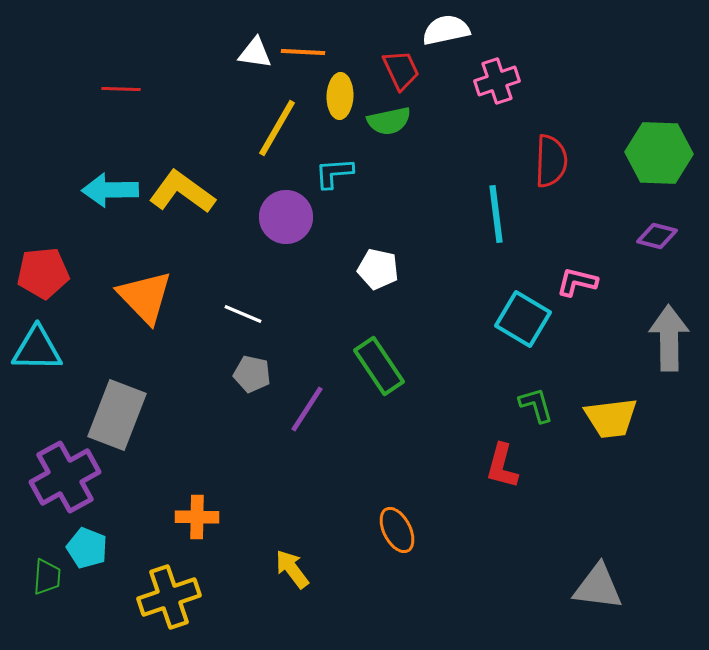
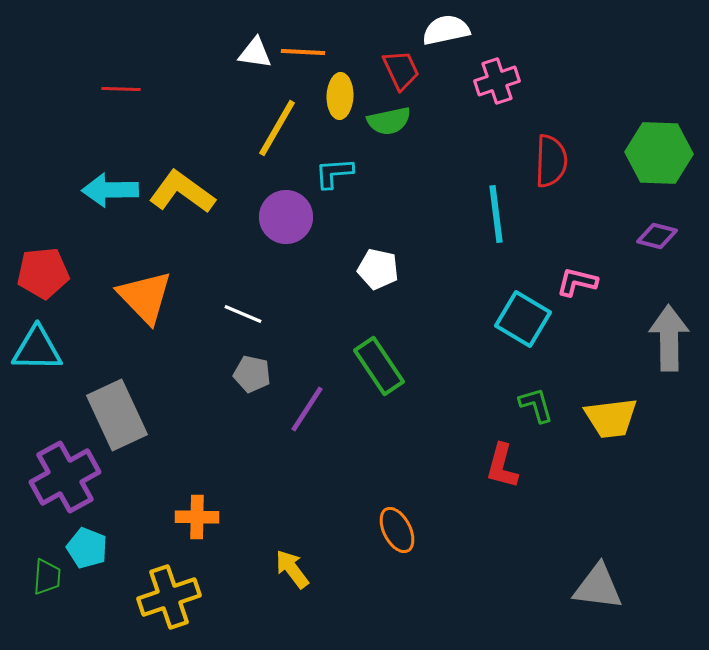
gray rectangle: rotated 46 degrees counterclockwise
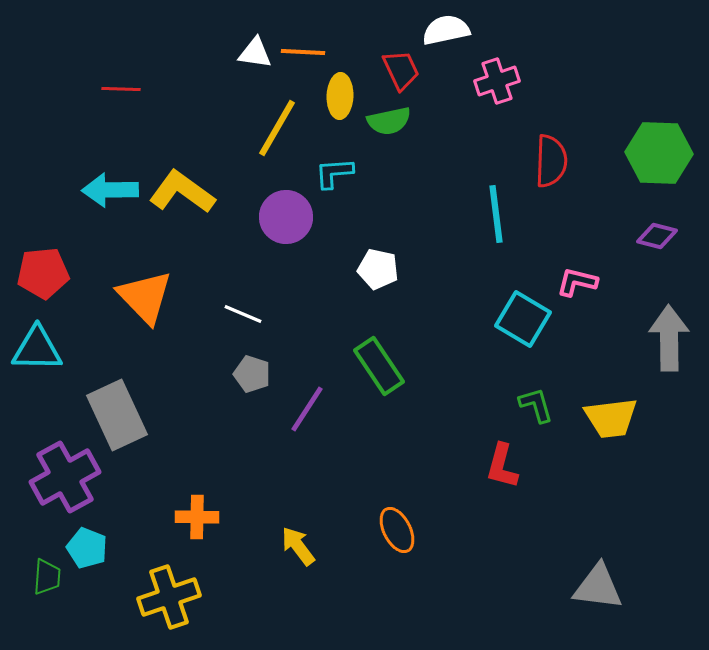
gray pentagon: rotated 6 degrees clockwise
yellow arrow: moved 6 px right, 23 px up
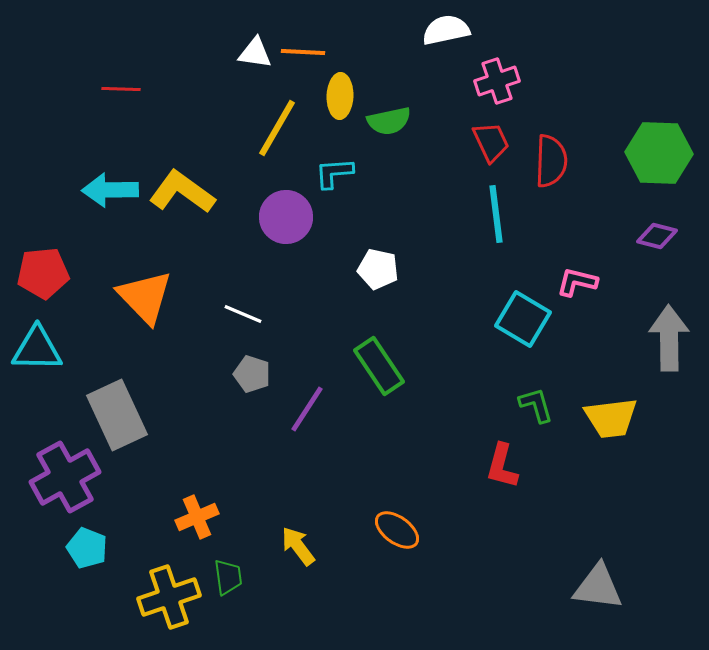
red trapezoid: moved 90 px right, 72 px down
orange cross: rotated 24 degrees counterclockwise
orange ellipse: rotated 27 degrees counterclockwise
green trapezoid: moved 181 px right; rotated 12 degrees counterclockwise
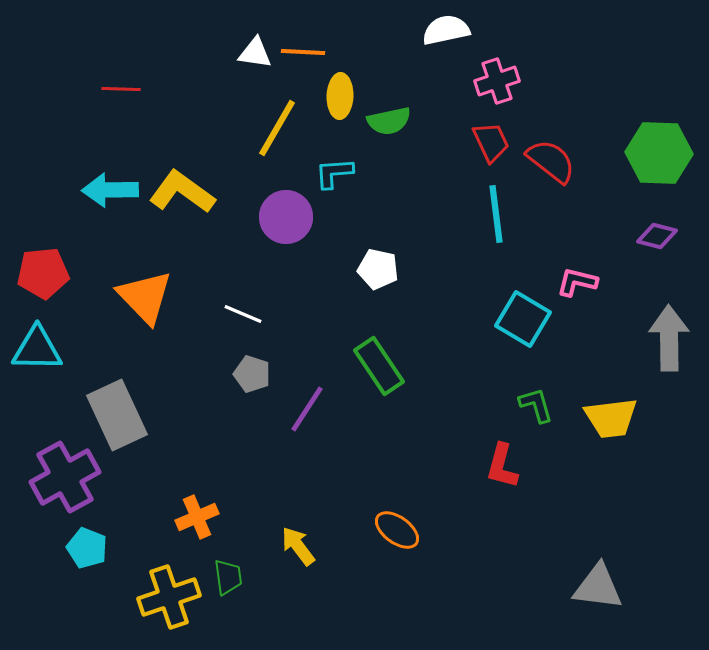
red semicircle: rotated 54 degrees counterclockwise
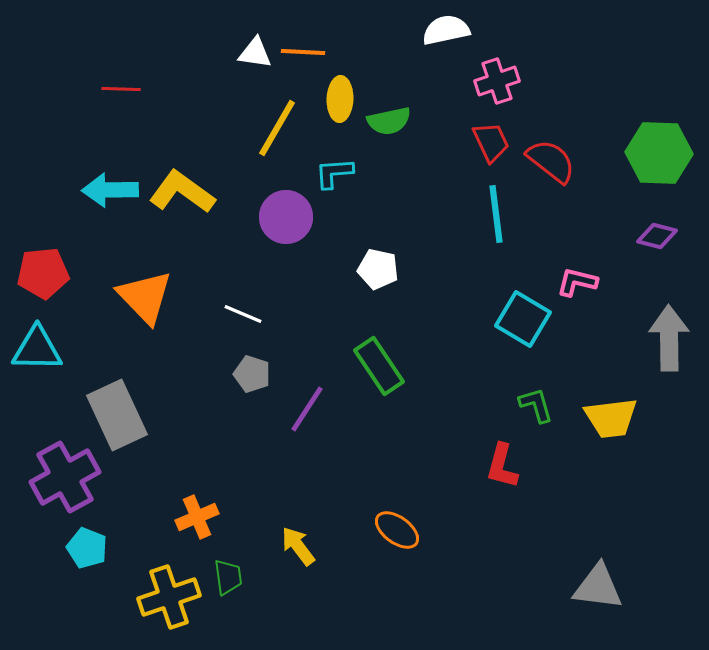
yellow ellipse: moved 3 px down
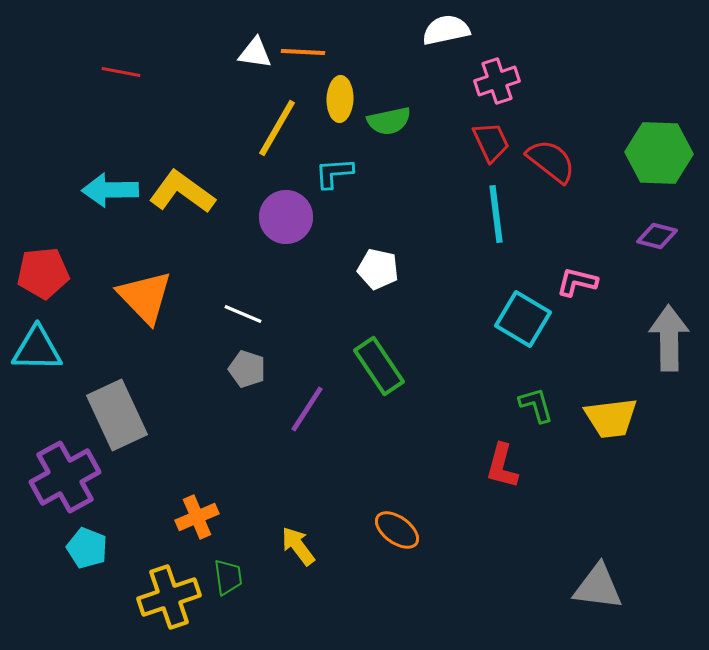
red line: moved 17 px up; rotated 9 degrees clockwise
gray pentagon: moved 5 px left, 5 px up
